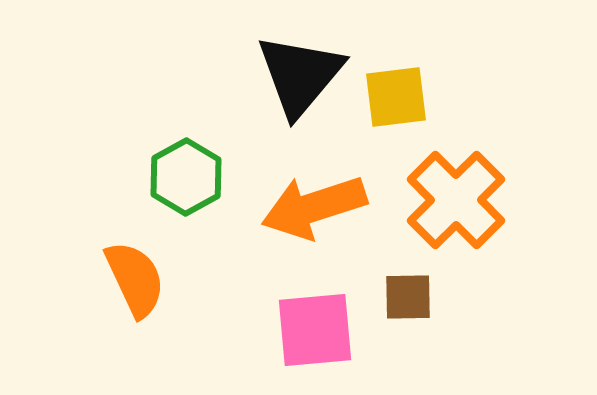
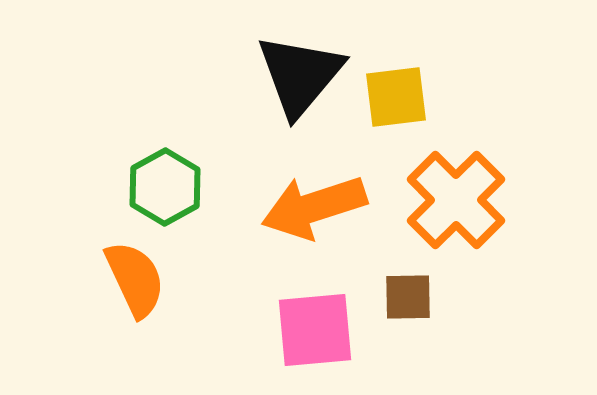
green hexagon: moved 21 px left, 10 px down
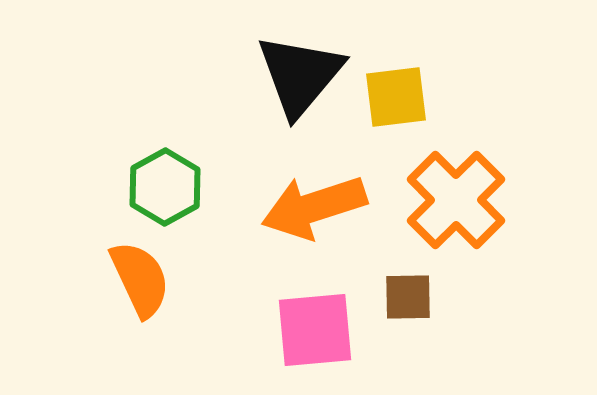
orange semicircle: moved 5 px right
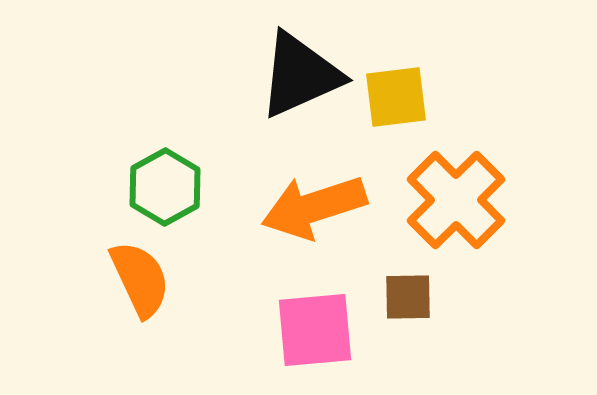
black triangle: rotated 26 degrees clockwise
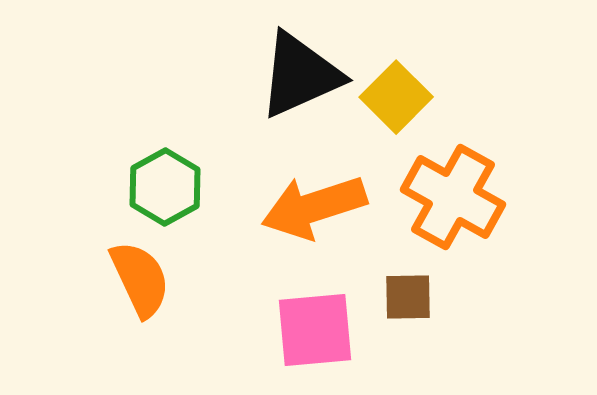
yellow square: rotated 38 degrees counterclockwise
orange cross: moved 3 px left, 3 px up; rotated 16 degrees counterclockwise
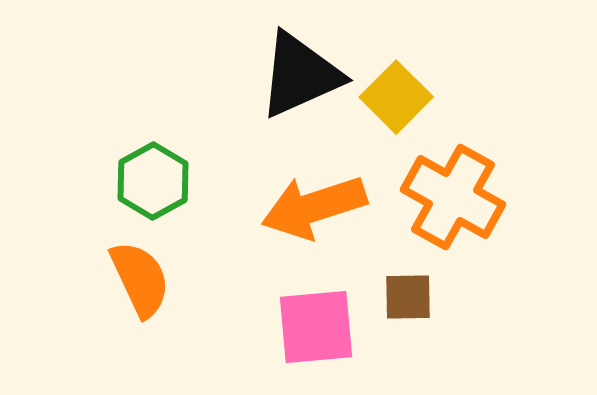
green hexagon: moved 12 px left, 6 px up
pink square: moved 1 px right, 3 px up
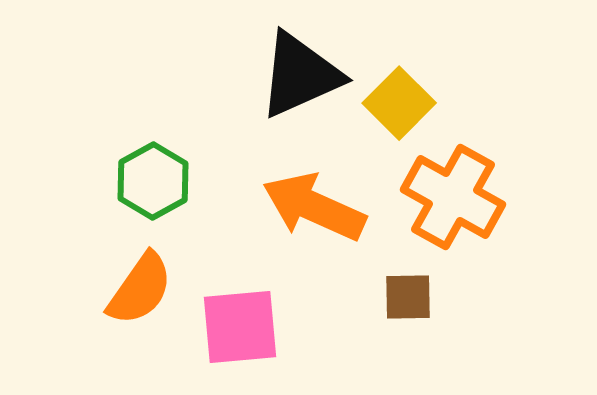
yellow square: moved 3 px right, 6 px down
orange arrow: rotated 42 degrees clockwise
orange semicircle: moved 10 px down; rotated 60 degrees clockwise
pink square: moved 76 px left
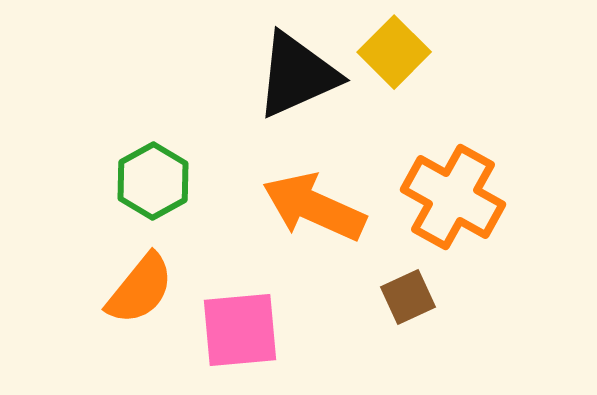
black triangle: moved 3 px left
yellow square: moved 5 px left, 51 px up
orange semicircle: rotated 4 degrees clockwise
brown square: rotated 24 degrees counterclockwise
pink square: moved 3 px down
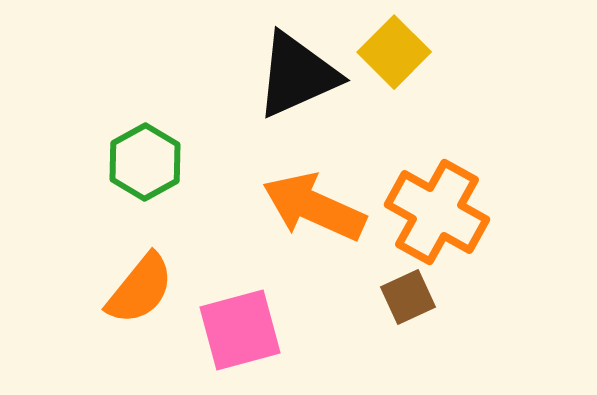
green hexagon: moved 8 px left, 19 px up
orange cross: moved 16 px left, 15 px down
pink square: rotated 10 degrees counterclockwise
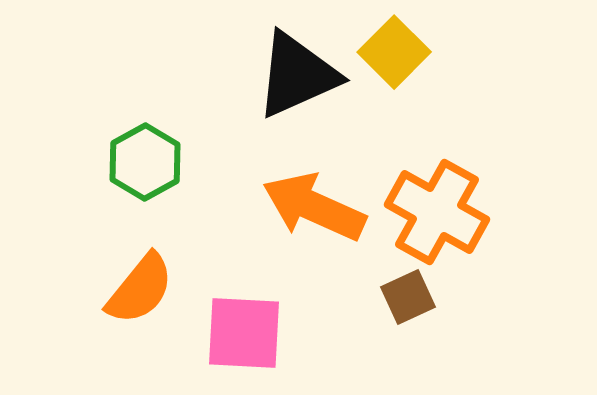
pink square: moved 4 px right, 3 px down; rotated 18 degrees clockwise
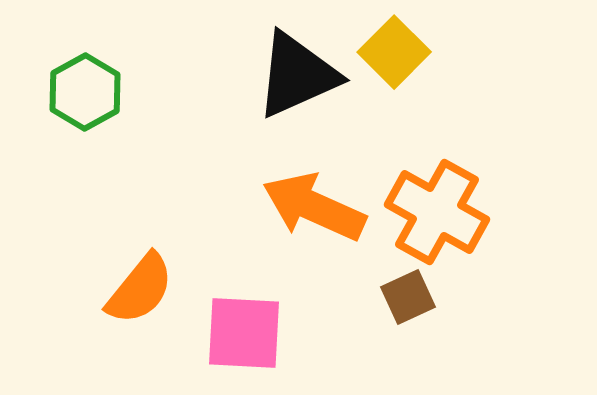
green hexagon: moved 60 px left, 70 px up
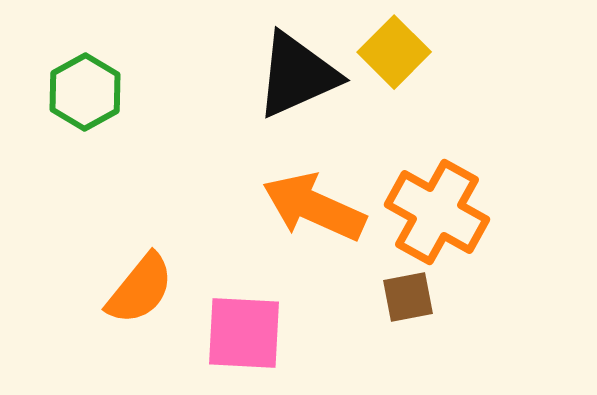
brown square: rotated 14 degrees clockwise
